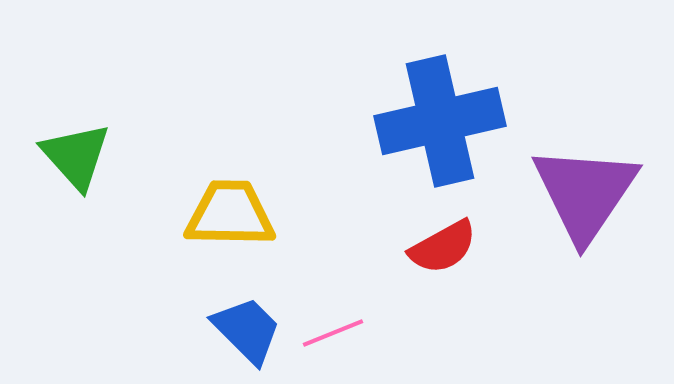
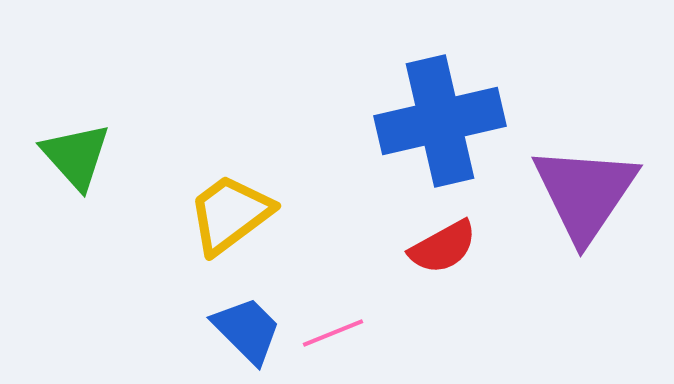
yellow trapezoid: rotated 38 degrees counterclockwise
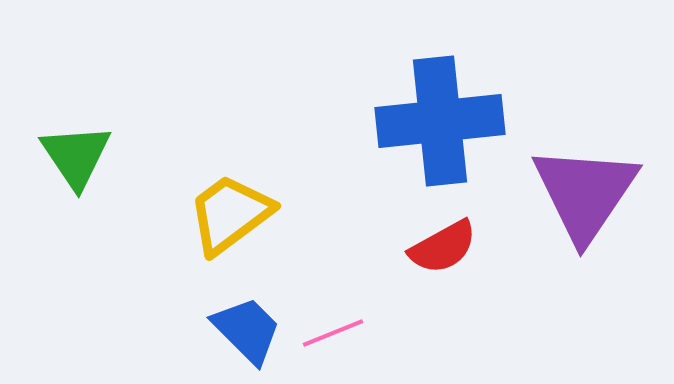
blue cross: rotated 7 degrees clockwise
green triangle: rotated 8 degrees clockwise
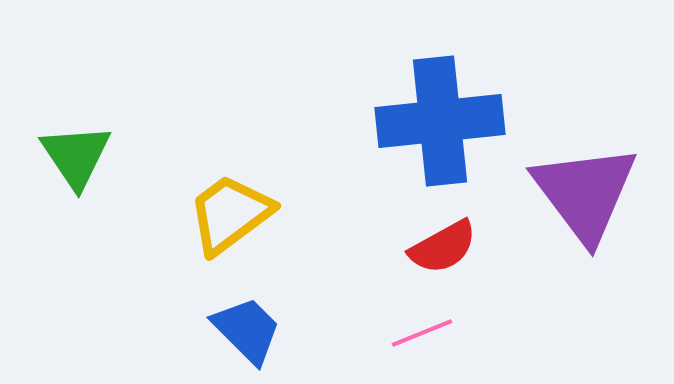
purple triangle: rotated 11 degrees counterclockwise
pink line: moved 89 px right
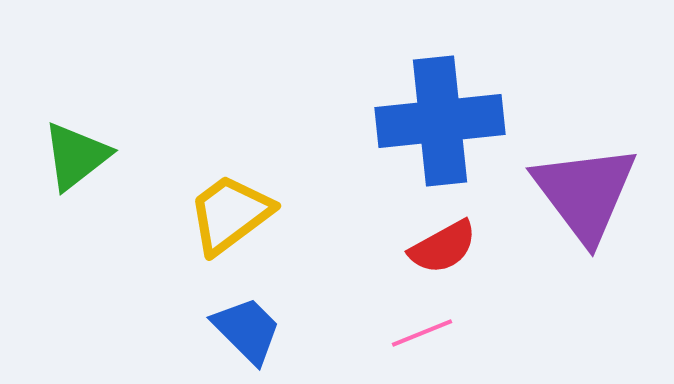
green triangle: rotated 26 degrees clockwise
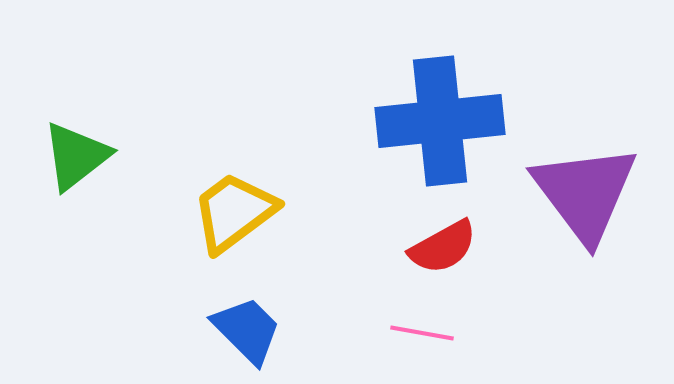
yellow trapezoid: moved 4 px right, 2 px up
pink line: rotated 32 degrees clockwise
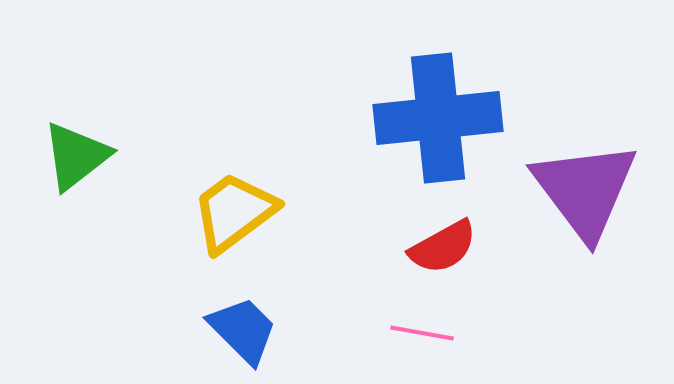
blue cross: moved 2 px left, 3 px up
purple triangle: moved 3 px up
blue trapezoid: moved 4 px left
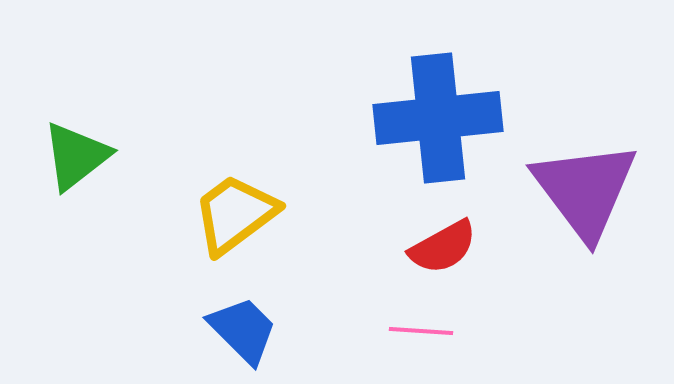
yellow trapezoid: moved 1 px right, 2 px down
pink line: moved 1 px left, 2 px up; rotated 6 degrees counterclockwise
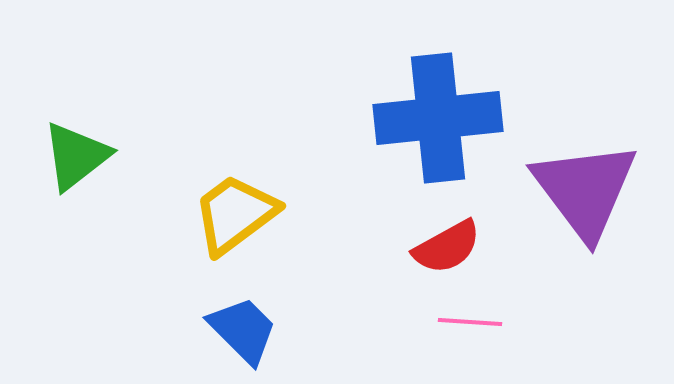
red semicircle: moved 4 px right
pink line: moved 49 px right, 9 px up
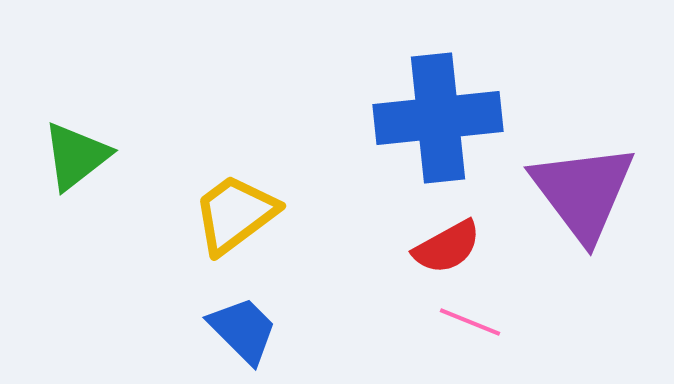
purple triangle: moved 2 px left, 2 px down
pink line: rotated 18 degrees clockwise
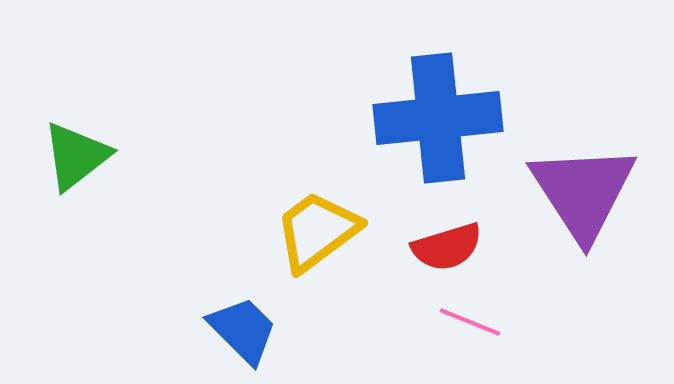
purple triangle: rotated 4 degrees clockwise
yellow trapezoid: moved 82 px right, 17 px down
red semicircle: rotated 12 degrees clockwise
